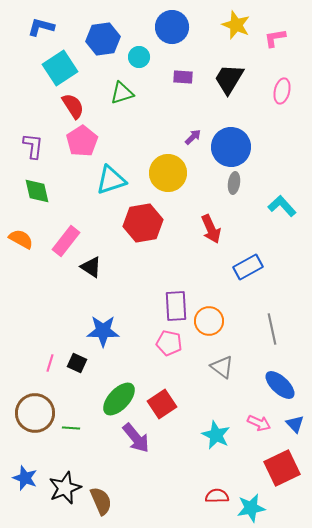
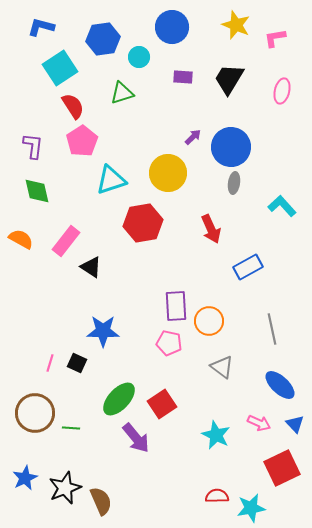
blue star at (25, 478): rotated 25 degrees clockwise
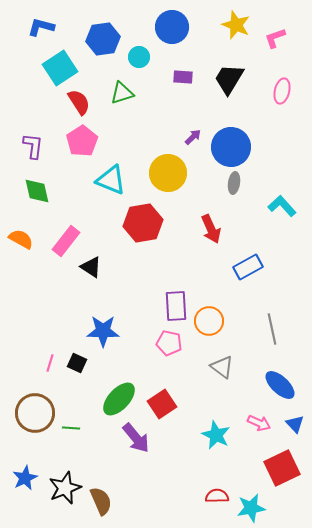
pink L-shape at (275, 38): rotated 10 degrees counterclockwise
red semicircle at (73, 106): moved 6 px right, 4 px up
cyan triangle at (111, 180): rotated 40 degrees clockwise
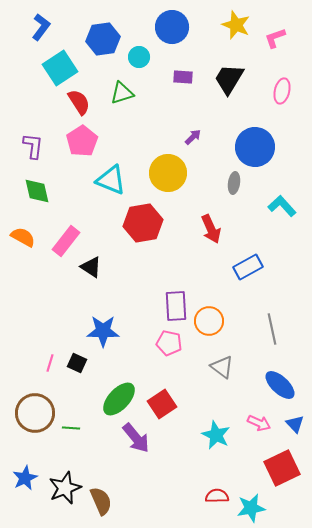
blue L-shape at (41, 27): rotated 112 degrees clockwise
blue circle at (231, 147): moved 24 px right
orange semicircle at (21, 239): moved 2 px right, 2 px up
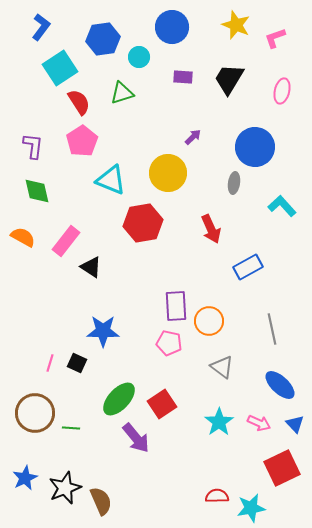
cyan star at (216, 435): moved 3 px right, 13 px up; rotated 12 degrees clockwise
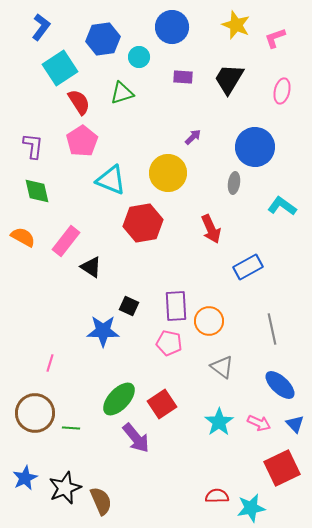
cyan L-shape at (282, 206): rotated 12 degrees counterclockwise
black square at (77, 363): moved 52 px right, 57 px up
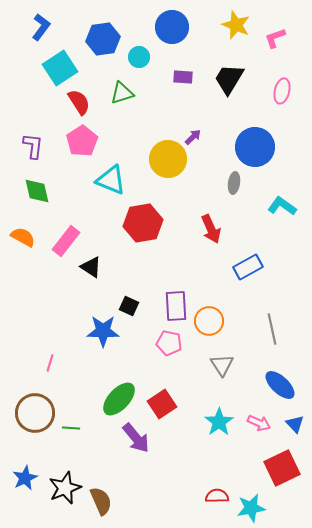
yellow circle at (168, 173): moved 14 px up
gray triangle at (222, 367): moved 2 px up; rotated 20 degrees clockwise
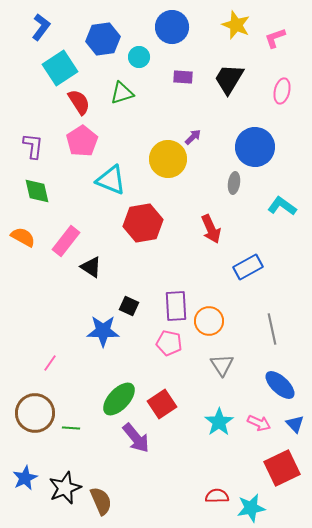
pink line at (50, 363): rotated 18 degrees clockwise
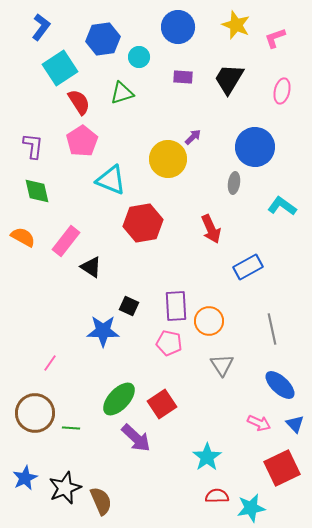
blue circle at (172, 27): moved 6 px right
cyan star at (219, 422): moved 12 px left, 35 px down
purple arrow at (136, 438): rotated 8 degrees counterclockwise
